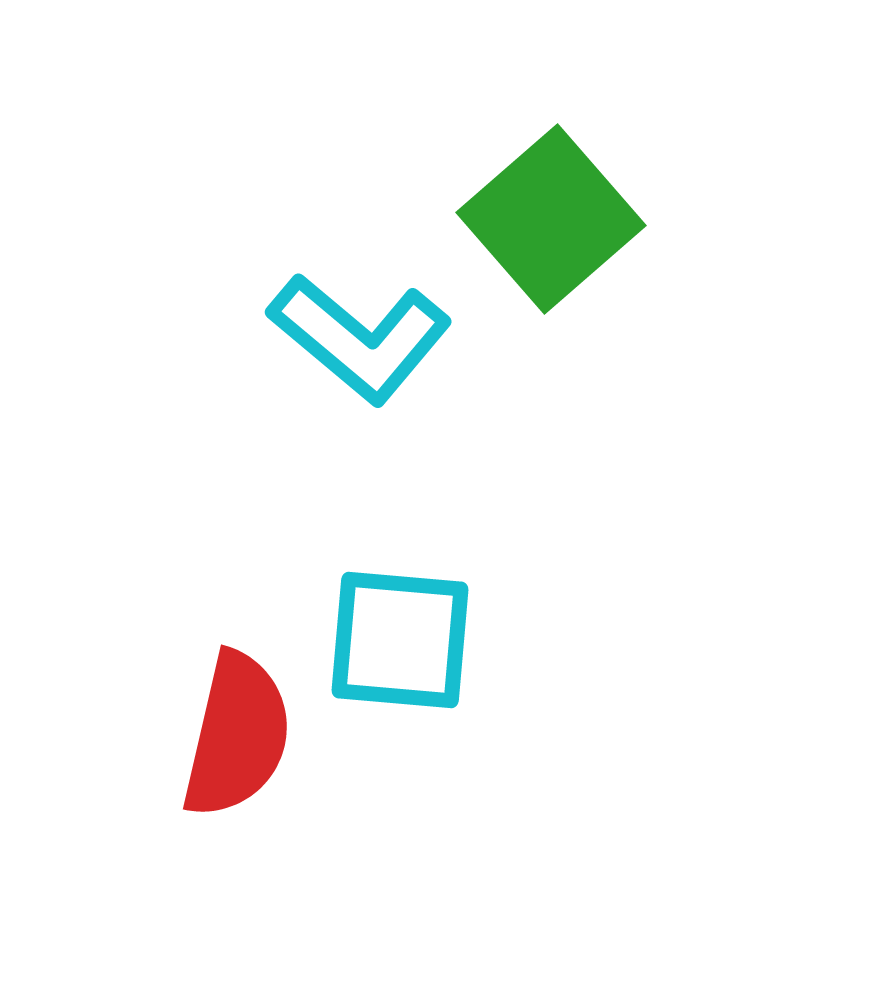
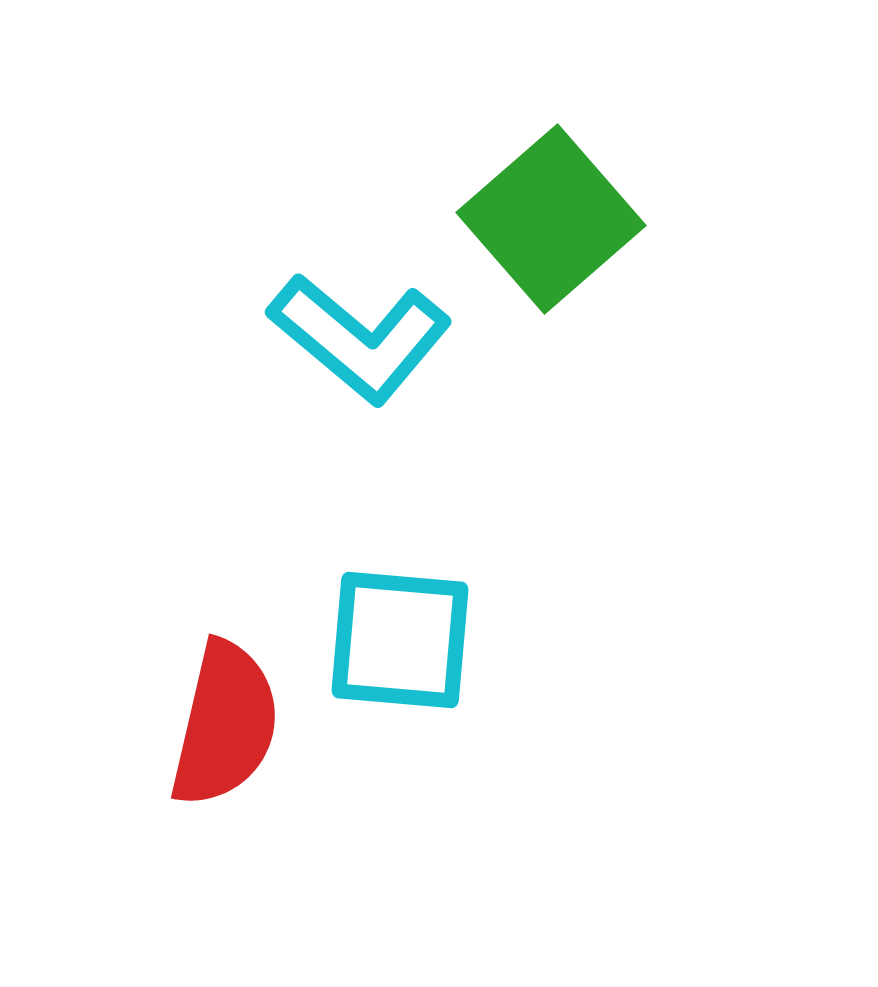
red semicircle: moved 12 px left, 11 px up
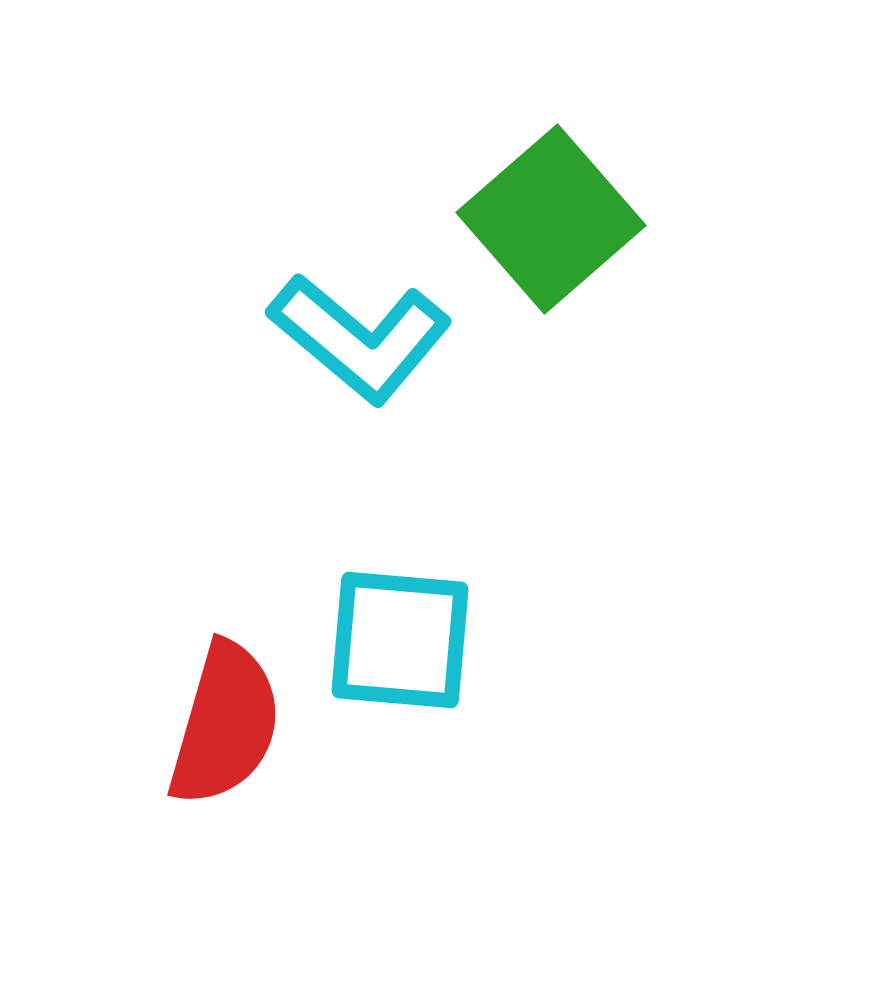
red semicircle: rotated 3 degrees clockwise
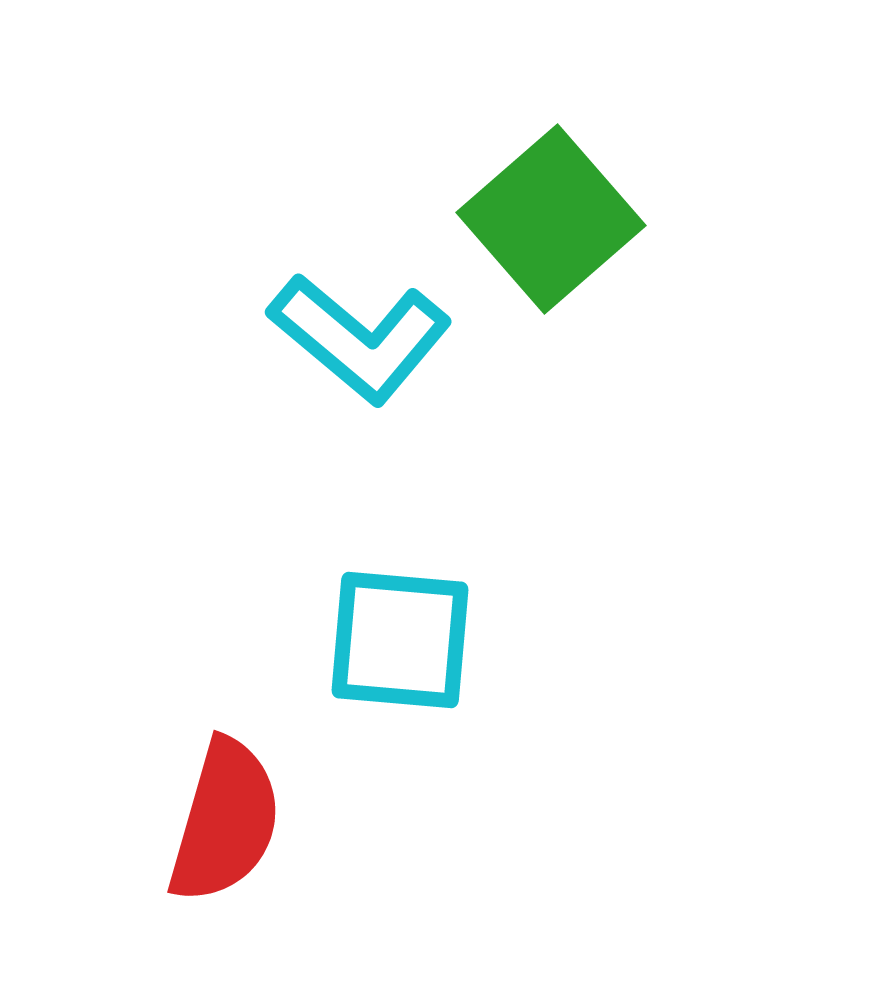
red semicircle: moved 97 px down
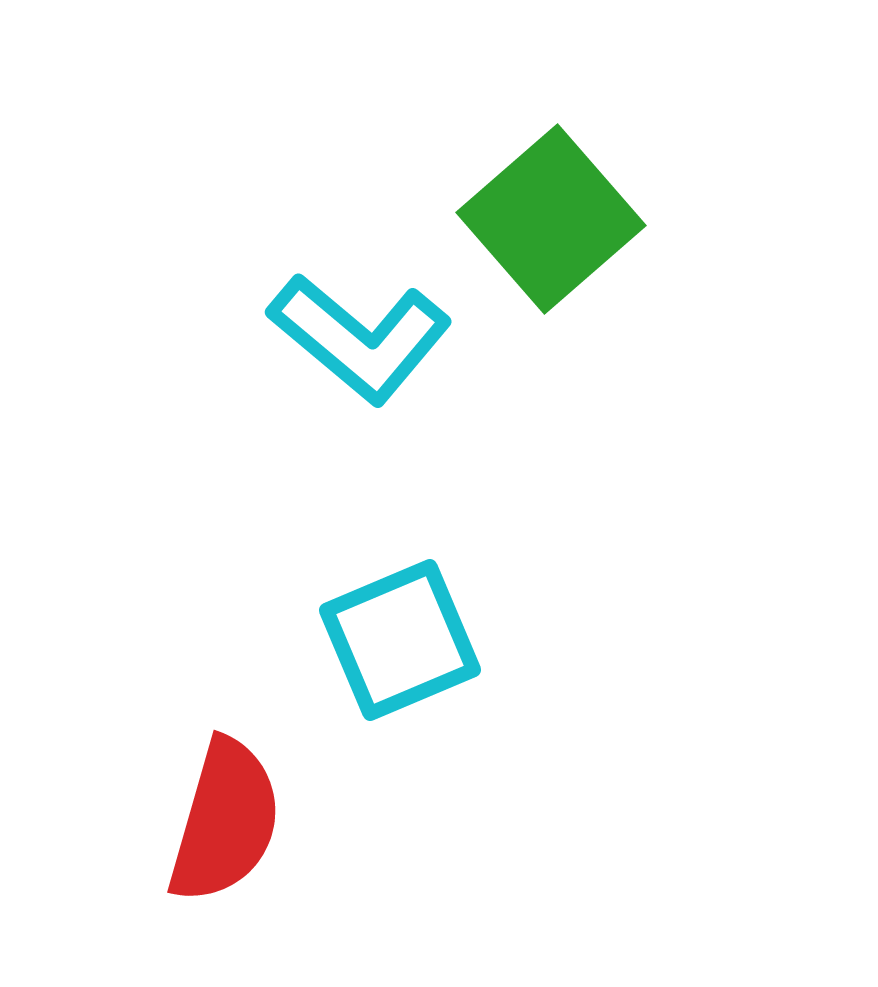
cyan square: rotated 28 degrees counterclockwise
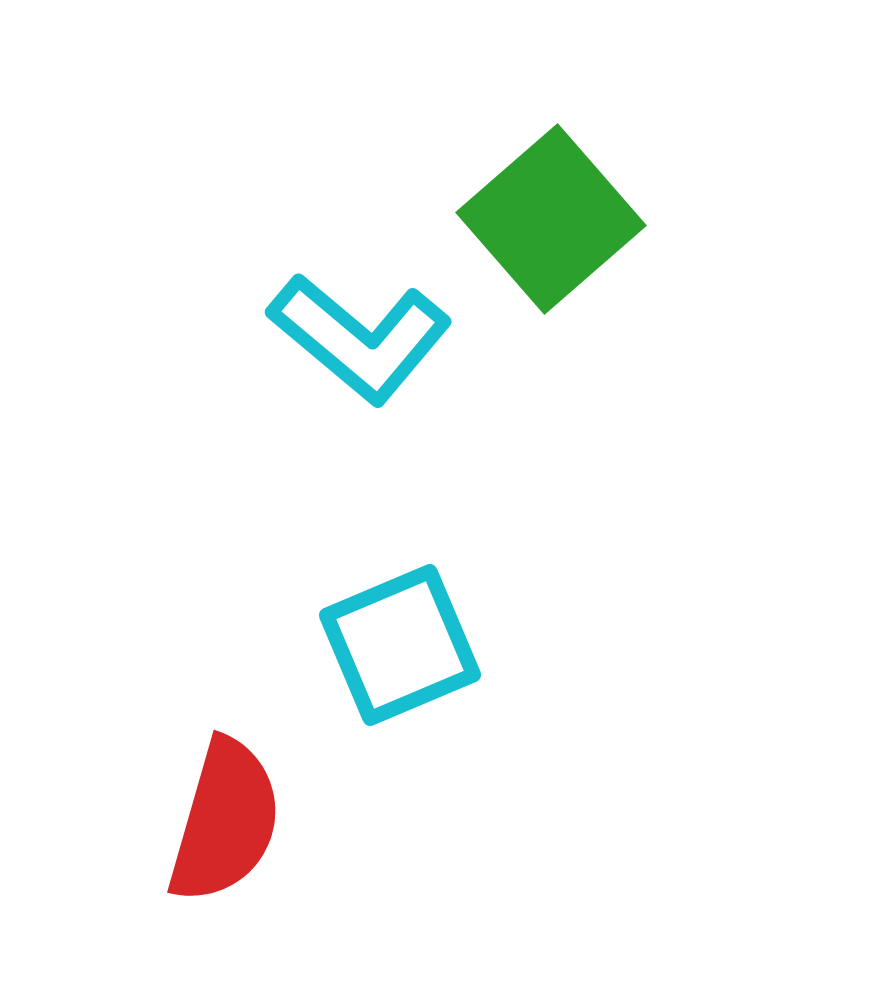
cyan square: moved 5 px down
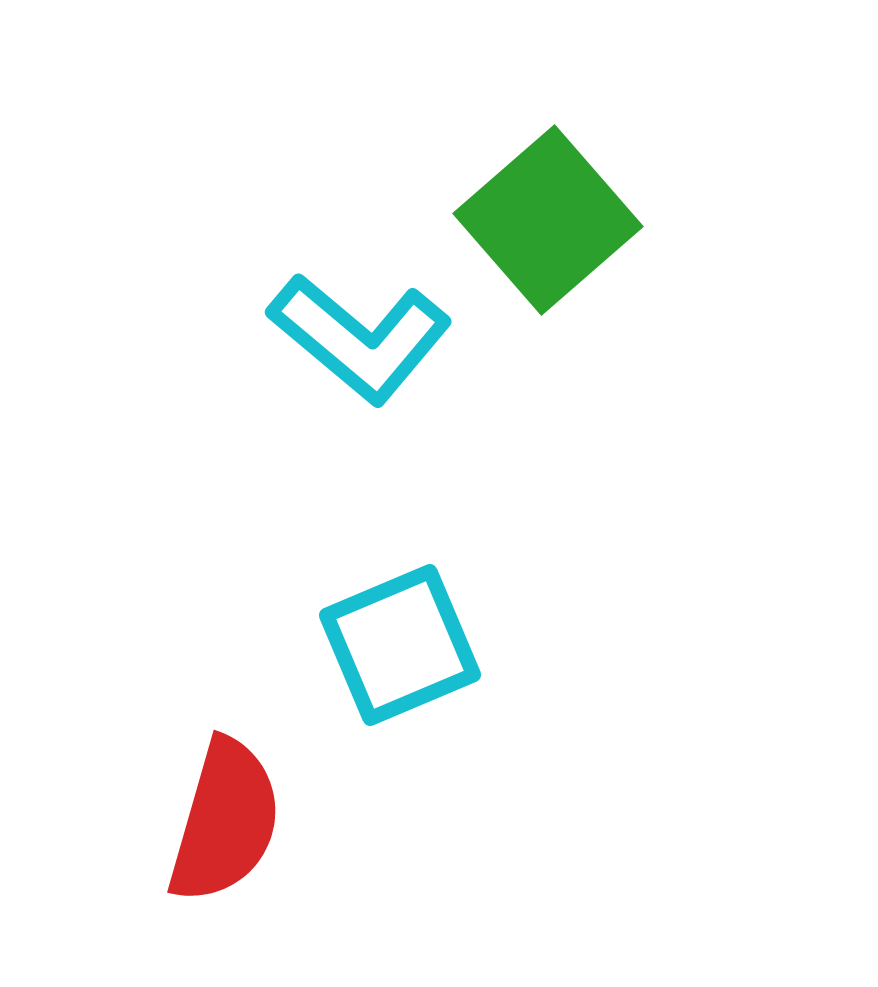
green square: moved 3 px left, 1 px down
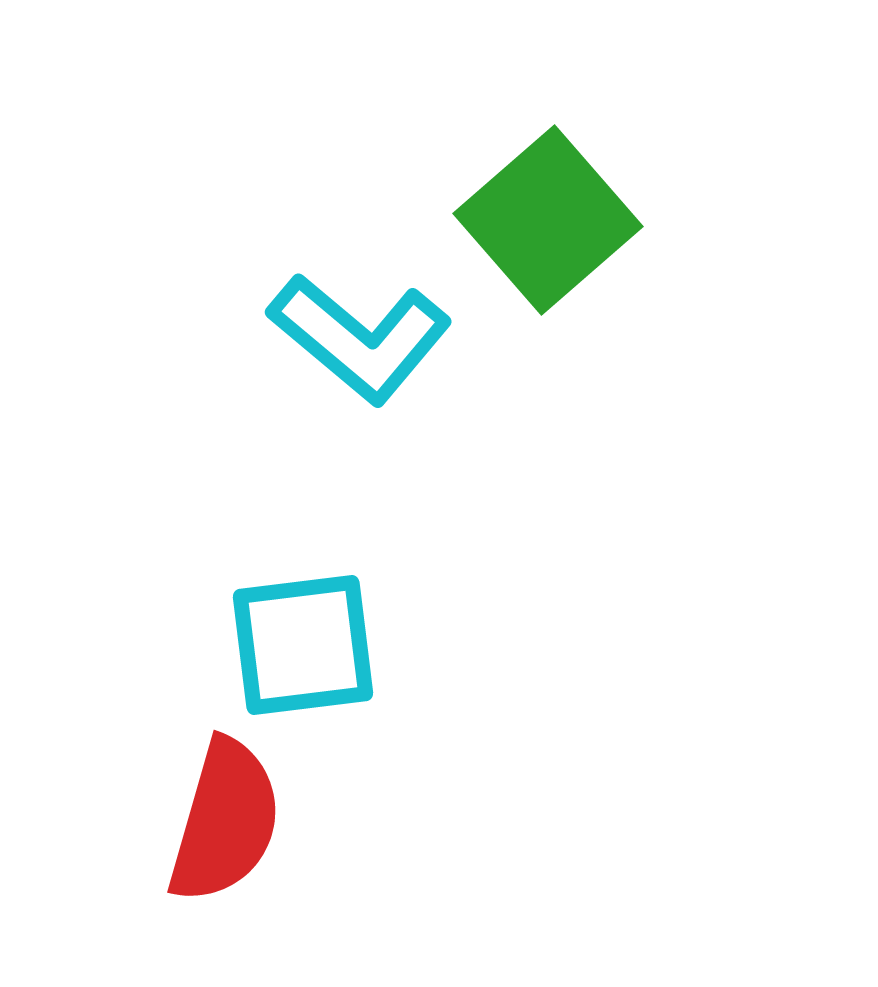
cyan square: moved 97 px left; rotated 16 degrees clockwise
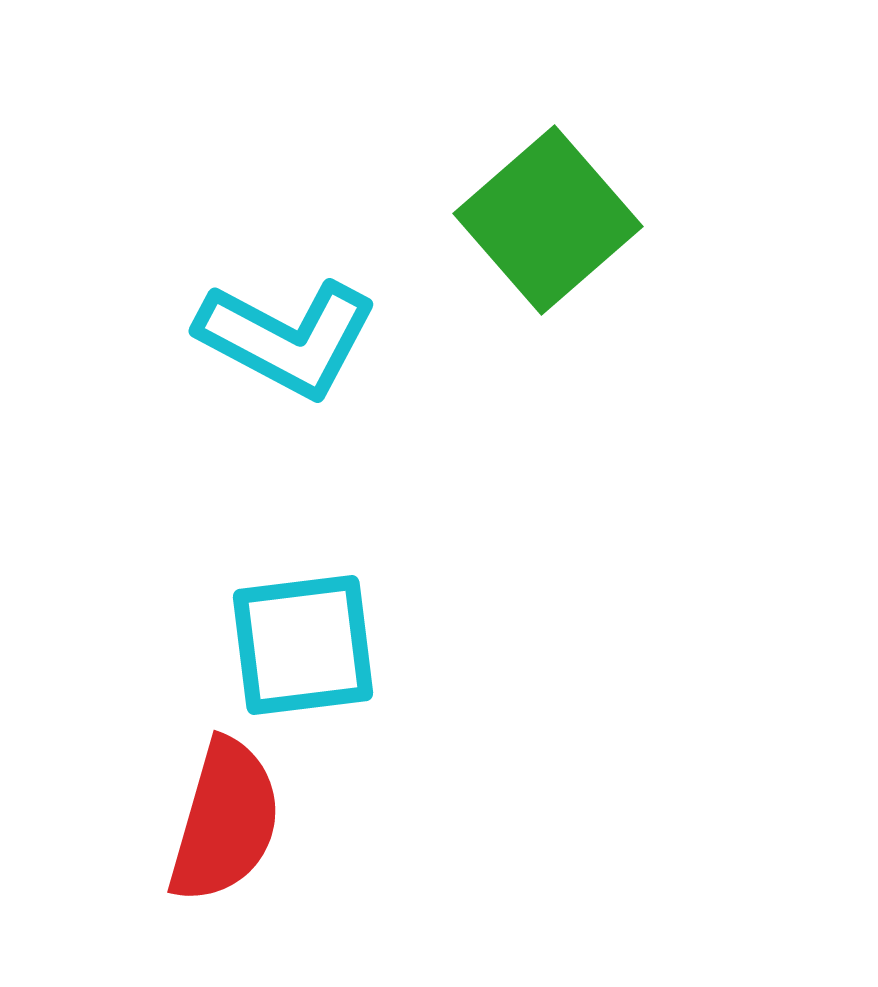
cyan L-shape: moved 73 px left; rotated 12 degrees counterclockwise
